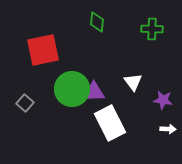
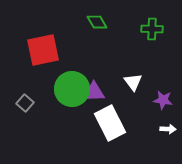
green diamond: rotated 35 degrees counterclockwise
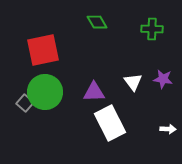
green circle: moved 27 px left, 3 px down
purple star: moved 21 px up
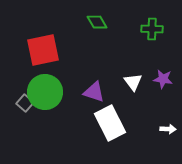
purple triangle: rotated 20 degrees clockwise
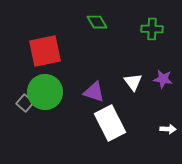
red square: moved 2 px right, 1 px down
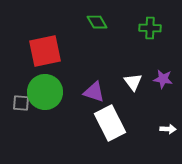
green cross: moved 2 px left, 1 px up
gray square: moved 4 px left; rotated 36 degrees counterclockwise
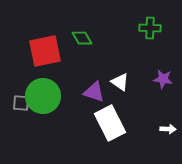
green diamond: moved 15 px left, 16 px down
white triangle: moved 13 px left; rotated 18 degrees counterclockwise
green circle: moved 2 px left, 4 px down
